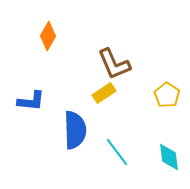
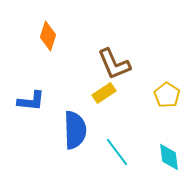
orange diamond: rotated 12 degrees counterclockwise
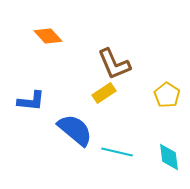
orange diamond: rotated 60 degrees counterclockwise
blue semicircle: rotated 48 degrees counterclockwise
cyan line: rotated 40 degrees counterclockwise
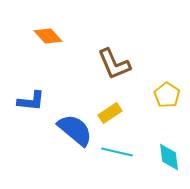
yellow rectangle: moved 6 px right, 20 px down
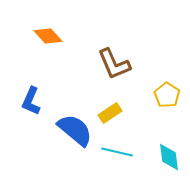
blue L-shape: rotated 108 degrees clockwise
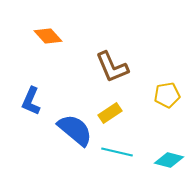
brown L-shape: moved 2 px left, 3 px down
yellow pentagon: rotated 30 degrees clockwise
cyan diamond: moved 3 px down; rotated 68 degrees counterclockwise
